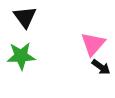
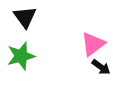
pink triangle: rotated 12 degrees clockwise
green star: rotated 12 degrees counterclockwise
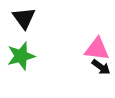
black triangle: moved 1 px left, 1 px down
pink triangle: moved 4 px right, 5 px down; rotated 44 degrees clockwise
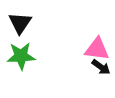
black triangle: moved 4 px left, 5 px down; rotated 10 degrees clockwise
green star: rotated 12 degrees clockwise
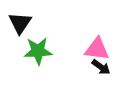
green star: moved 17 px right, 5 px up
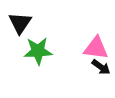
pink triangle: moved 1 px left, 1 px up
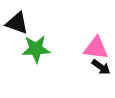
black triangle: moved 3 px left; rotated 45 degrees counterclockwise
green star: moved 2 px left, 2 px up
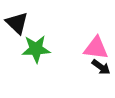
black triangle: rotated 25 degrees clockwise
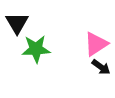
black triangle: rotated 15 degrees clockwise
pink triangle: moved 4 px up; rotated 40 degrees counterclockwise
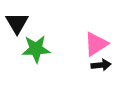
black arrow: moved 2 px up; rotated 42 degrees counterclockwise
